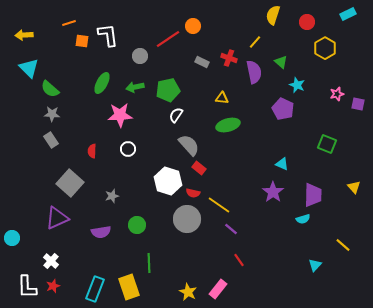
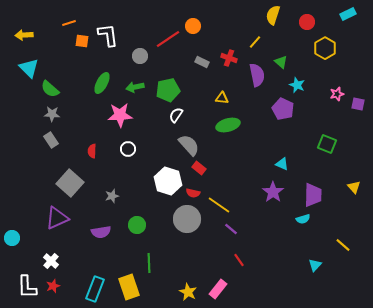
purple semicircle at (254, 72): moved 3 px right, 3 px down
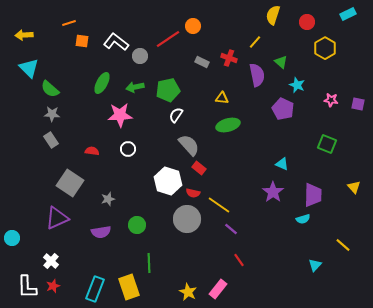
white L-shape at (108, 35): moved 8 px right, 7 px down; rotated 45 degrees counterclockwise
pink star at (337, 94): moved 6 px left, 6 px down; rotated 24 degrees clockwise
red semicircle at (92, 151): rotated 96 degrees clockwise
gray square at (70, 183): rotated 8 degrees counterclockwise
gray star at (112, 196): moved 4 px left, 3 px down
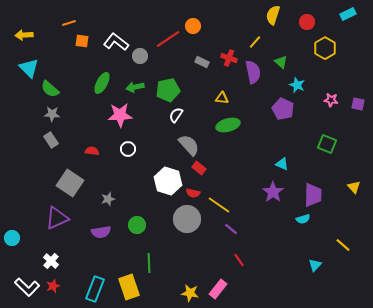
purple semicircle at (257, 75): moved 4 px left, 3 px up
white L-shape at (27, 287): rotated 45 degrees counterclockwise
yellow star at (188, 292): moved 2 px right, 1 px down; rotated 18 degrees counterclockwise
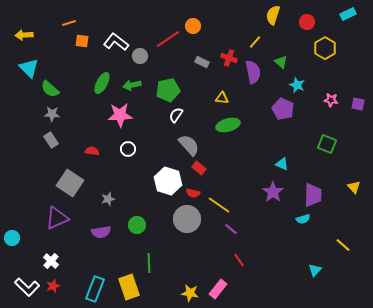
green arrow at (135, 87): moved 3 px left, 2 px up
cyan triangle at (315, 265): moved 5 px down
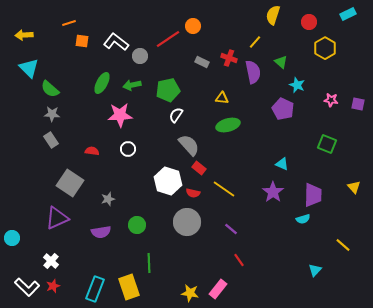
red circle at (307, 22): moved 2 px right
yellow line at (219, 205): moved 5 px right, 16 px up
gray circle at (187, 219): moved 3 px down
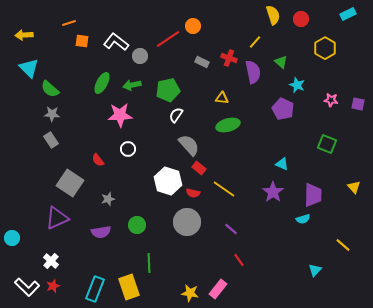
yellow semicircle at (273, 15): rotated 144 degrees clockwise
red circle at (309, 22): moved 8 px left, 3 px up
red semicircle at (92, 151): moved 6 px right, 9 px down; rotated 136 degrees counterclockwise
